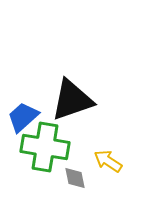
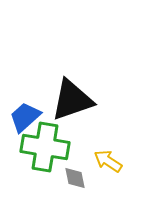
blue trapezoid: moved 2 px right
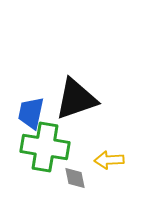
black triangle: moved 4 px right, 1 px up
blue trapezoid: moved 6 px right, 4 px up; rotated 36 degrees counterclockwise
yellow arrow: moved 1 px right, 1 px up; rotated 36 degrees counterclockwise
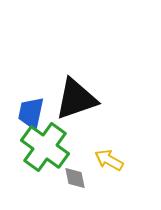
green cross: rotated 27 degrees clockwise
yellow arrow: rotated 32 degrees clockwise
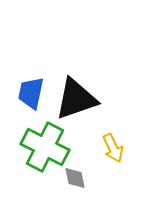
blue trapezoid: moved 20 px up
green cross: rotated 9 degrees counterclockwise
yellow arrow: moved 4 px right, 12 px up; rotated 144 degrees counterclockwise
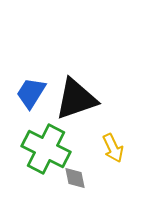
blue trapezoid: rotated 20 degrees clockwise
green cross: moved 1 px right, 2 px down
